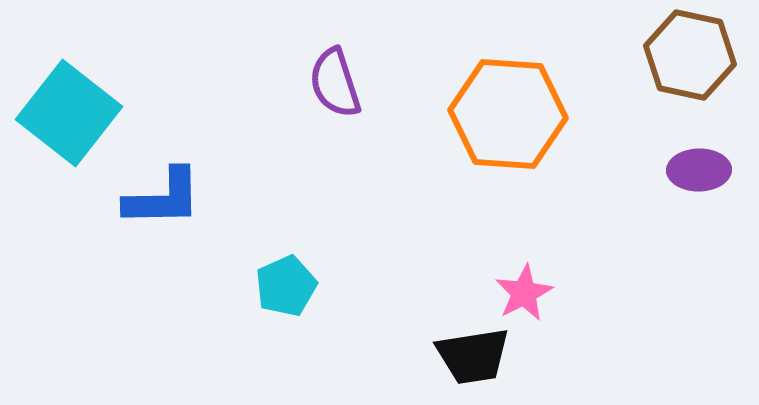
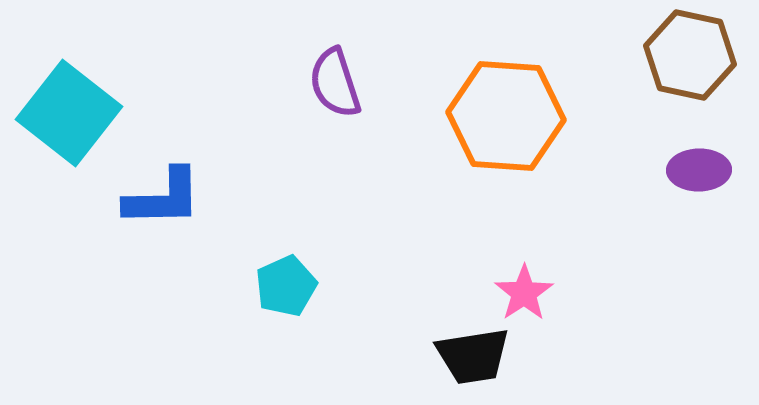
orange hexagon: moved 2 px left, 2 px down
pink star: rotated 6 degrees counterclockwise
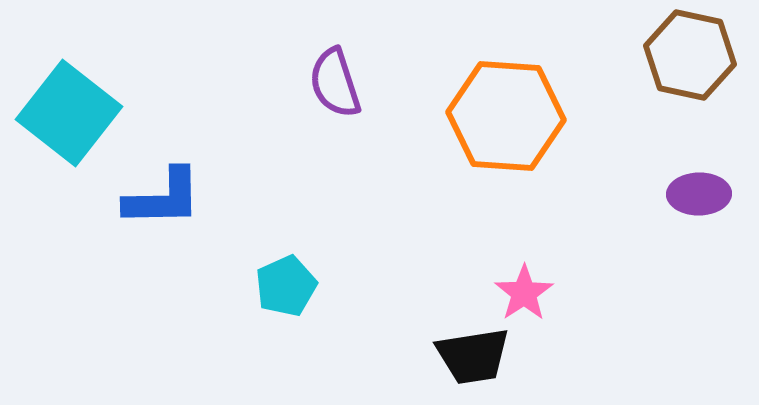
purple ellipse: moved 24 px down
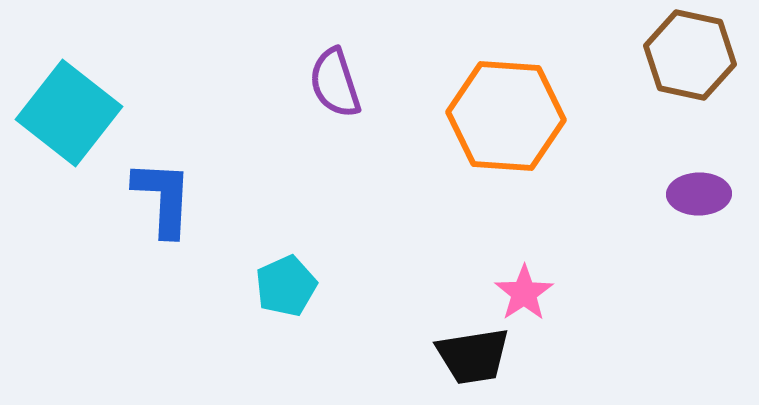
blue L-shape: rotated 86 degrees counterclockwise
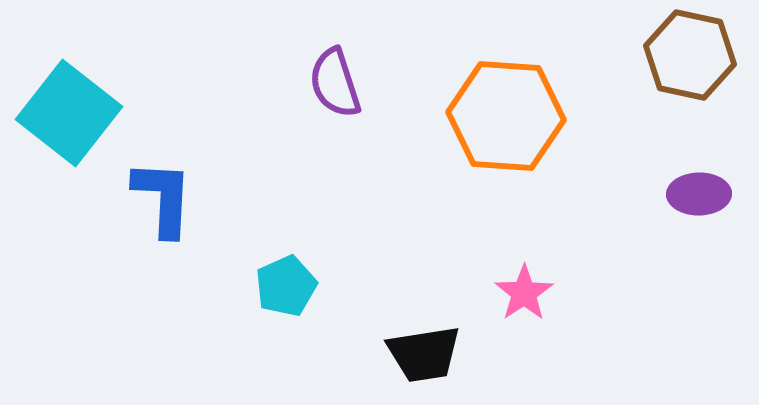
black trapezoid: moved 49 px left, 2 px up
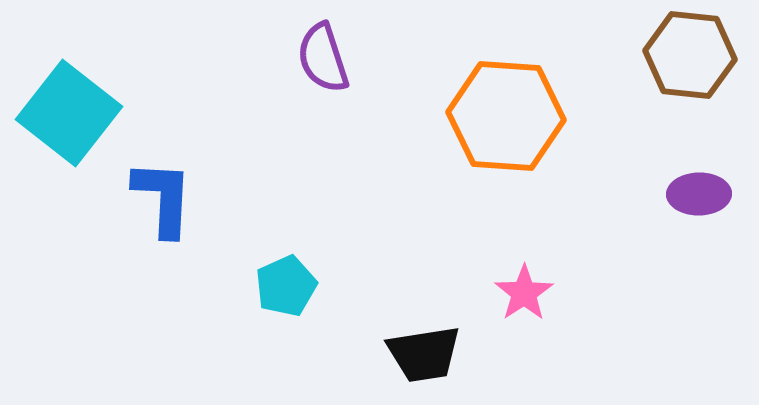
brown hexagon: rotated 6 degrees counterclockwise
purple semicircle: moved 12 px left, 25 px up
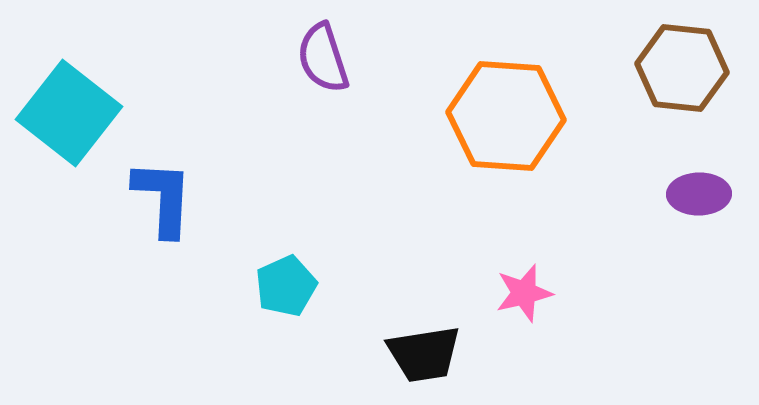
brown hexagon: moved 8 px left, 13 px down
pink star: rotated 20 degrees clockwise
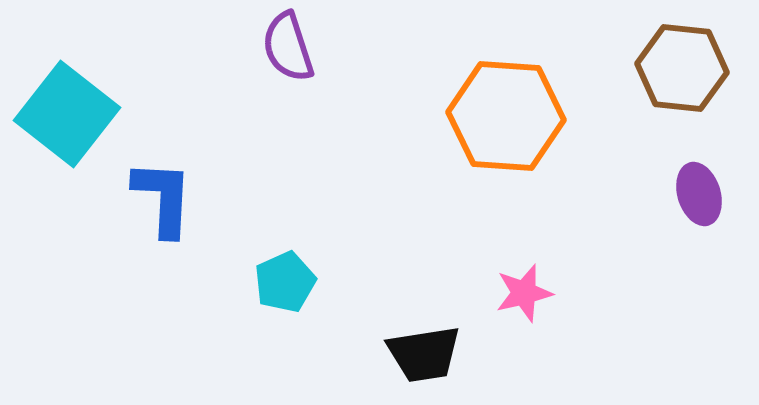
purple semicircle: moved 35 px left, 11 px up
cyan square: moved 2 px left, 1 px down
purple ellipse: rotated 74 degrees clockwise
cyan pentagon: moved 1 px left, 4 px up
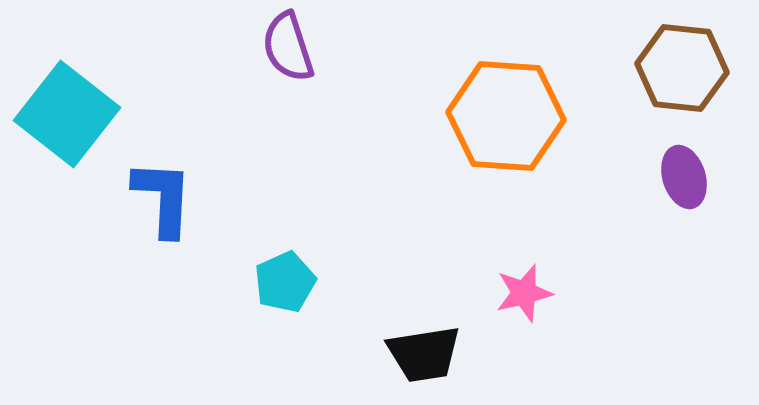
purple ellipse: moved 15 px left, 17 px up
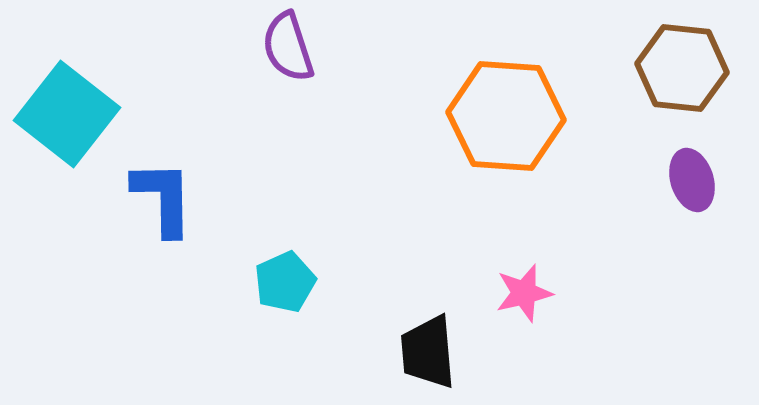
purple ellipse: moved 8 px right, 3 px down
blue L-shape: rotated 4 degrees counterclockwise
black trapezoid: moved 4 px right, 2 px up; rotated 94 degrees clockwise
